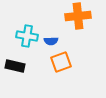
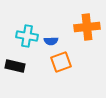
orange cross: moved 9 px right, 11 px down
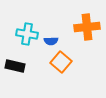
cyan cross: moved 2 px up
orange square: rotated 30 degrees counterclockwise
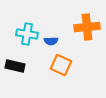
orange square: moved 3 px down; rotated 15 degrees counterclockwise
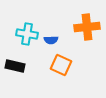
blue semicircle: moved 1 px up
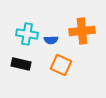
orange cross: moved 5 px left, 4 px down
black rectangle: moved 6 px right, 2 px up
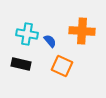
orange cross: rotated 10 degrees clockwise
blue semicircle: moved 1 px left, 1 px down; rotated 128 degrees counterclockwise
orange square: moved 1 px right, 1 px down
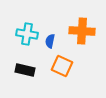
blue semicircle: rotated 128 degrees counterclockwise
black rectangle: moved 4 px right, 6 px down
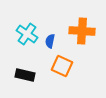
cyan cross: rotated 25 degrees clockwise
black rectangle: moved 5 px down
